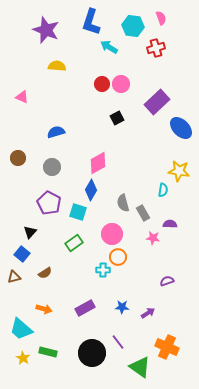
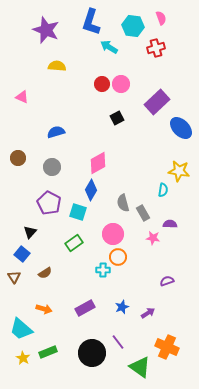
pink circle at (112, 234): moved 1 px right
brown triangle at (14, 277): rotated 48 degrees counterclockwise
blue star at (122, 307): rotated 24 degrees counterclockwise
green rectangle at (48, 352): rotated 36 degrees counterclockwise
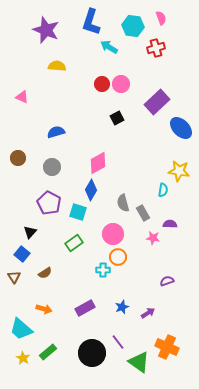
green rectangle at (48, 352): rotated 18 degrees counterclockwise
green triangle at (140, 367): moved 1 px left, 5 px up
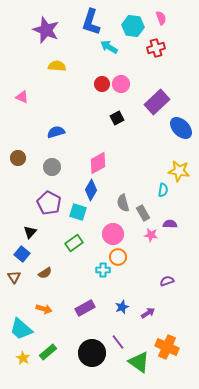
pink star at (153, 238): moved 2 px left, 3 px up
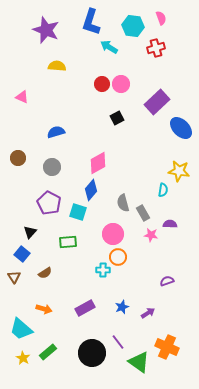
blue diamond at (91, 190): rotated 10 degrees clockwise
green rectangle at (74, 243): moved 6 px left, 1 px up; rotated 30 degrees clockwise
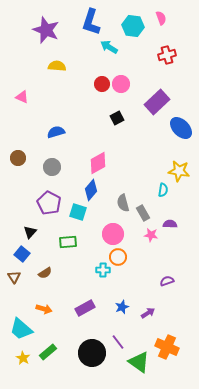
red cross at (156, 48): moved 11 px right, 7 px down
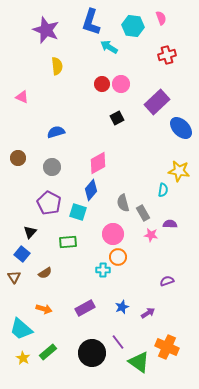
yellow semicircle at (57, 66): rotated 78 degrees clockwise
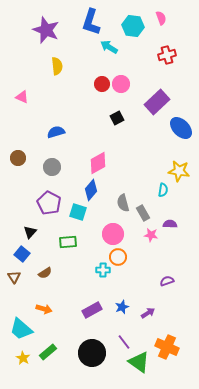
purple rectangle at (85, 308): moved 7 px right, 2 px down
purple line at (118, 342): moved 6 px right
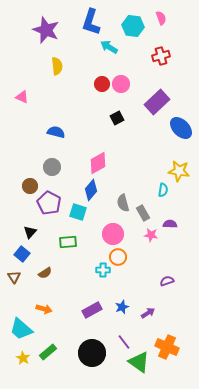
red cross at (167, 55): moved 6 px left, 1 px down
blue semicircle at (56, 132): rotated 30 degrees clockwise
brown circle at (18, 158): moved 12 px right, 28 px down
